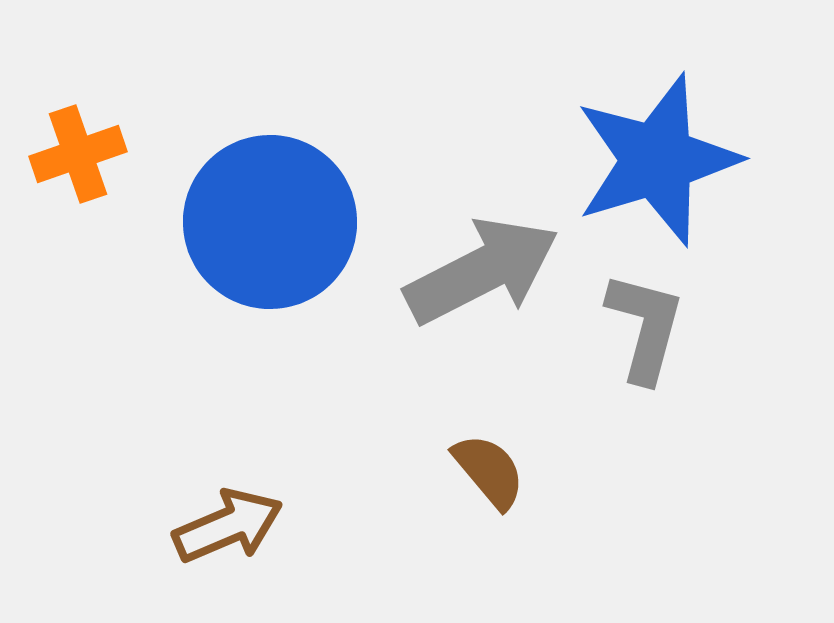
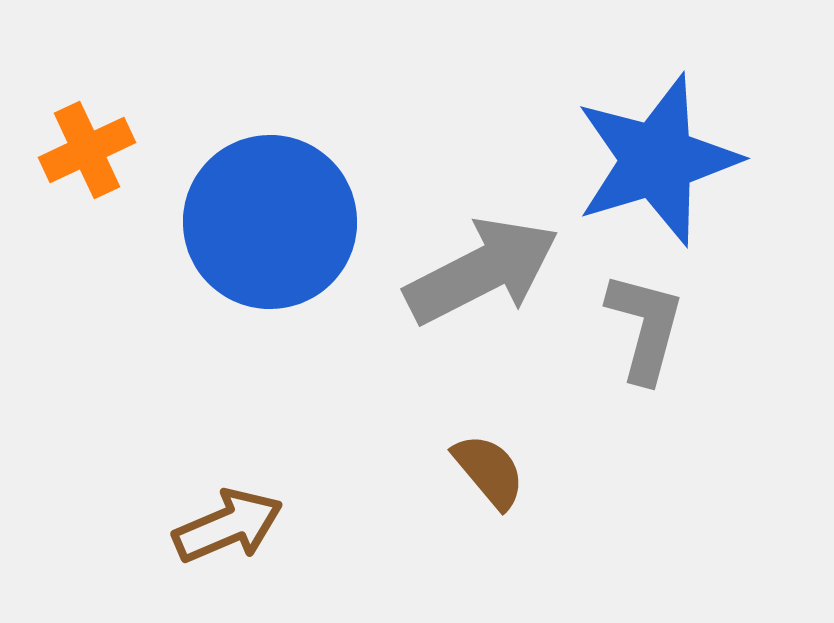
orange cross: moved 9 px right, 4 px up; rotated 6 degrees counterclockwise
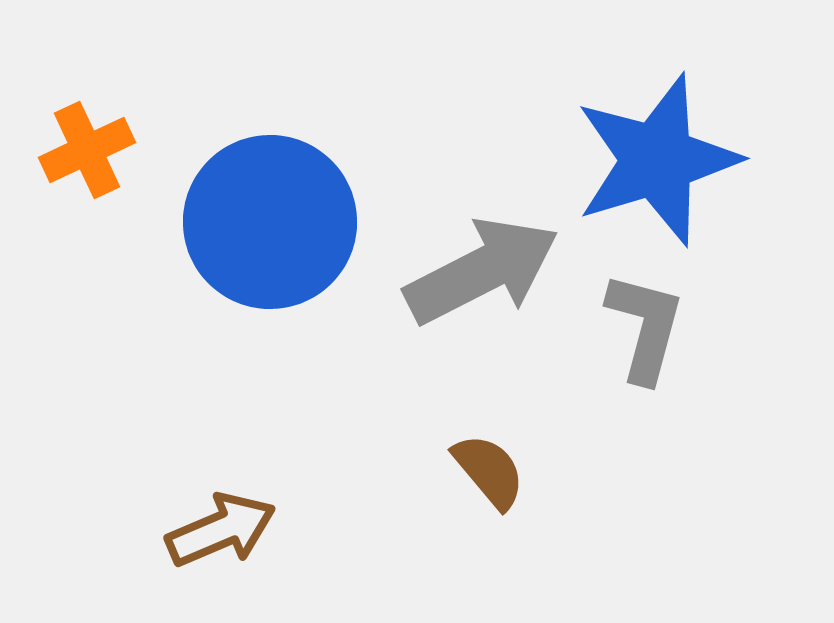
brown arrow: moved 7 px left, 4 px down
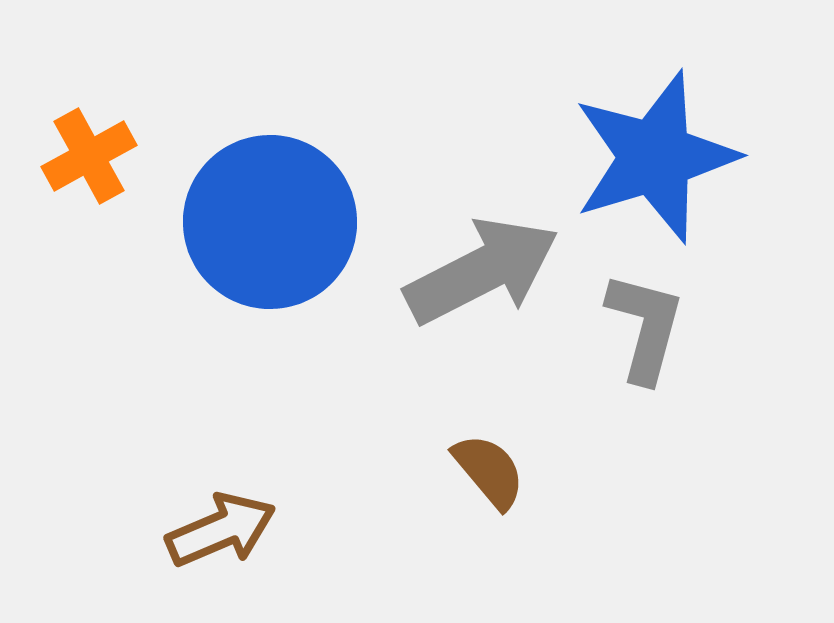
orange cross: moved 2 px right, 6 px down; rotated 4 degrees counterclockwise
blue star: moved 2 px left, 3 px up
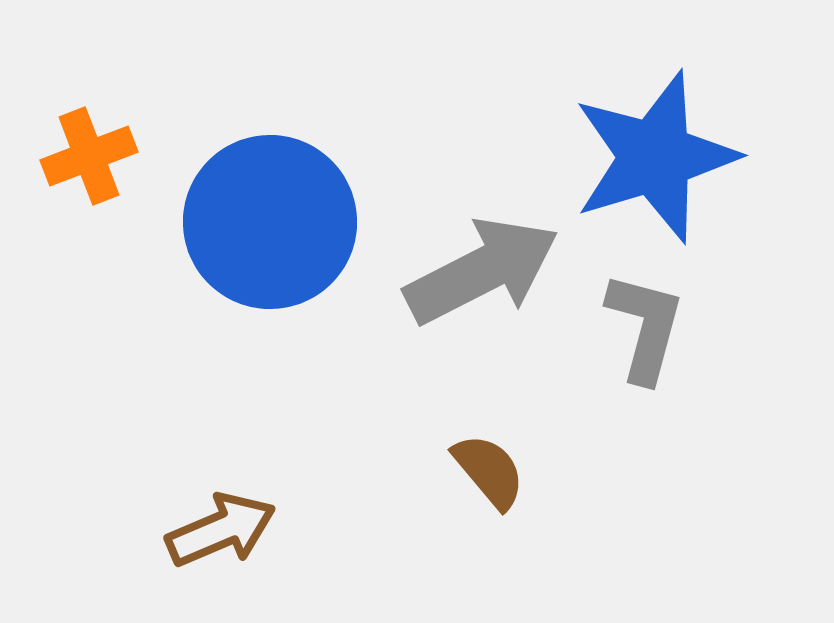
orange cross: rotated 8 degrees clockwise
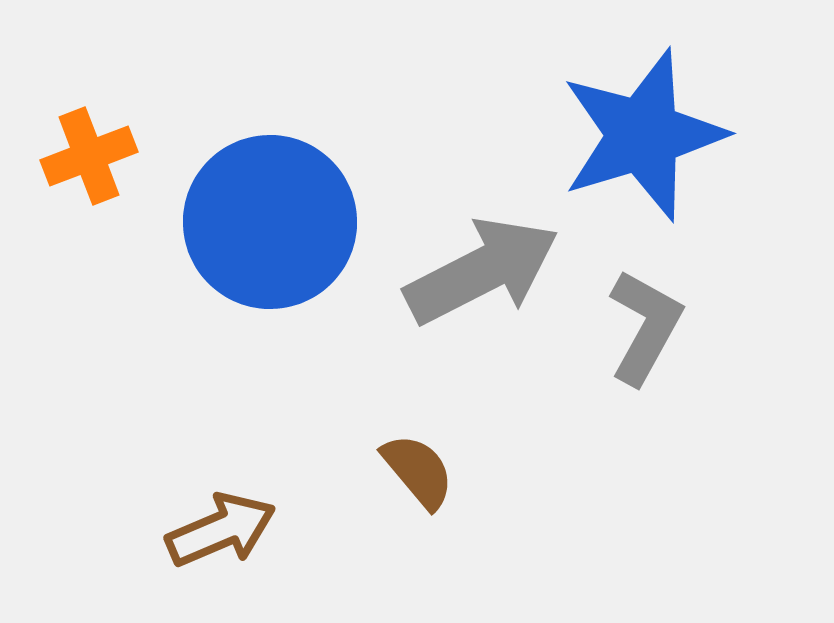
blue star: moved 12 px left, 22 px up
gray L-shape: rotated 14 degrees clockwise
brown semicircle: moved 71 px left
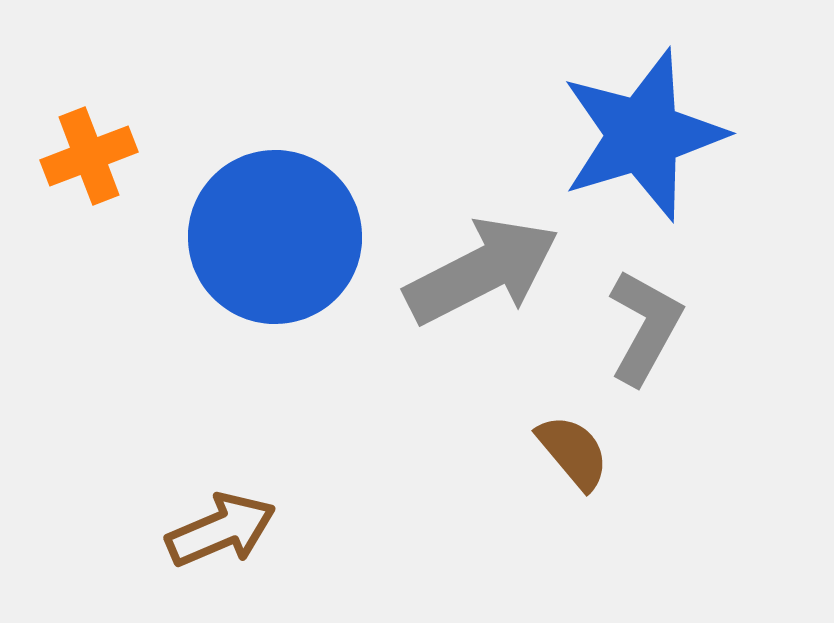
blue circle: moved 5 px right, 15 px down
brown semicircle: moved 155 px right, 19 px up
